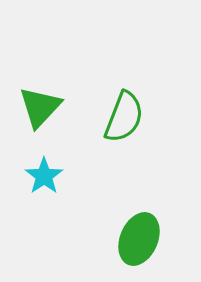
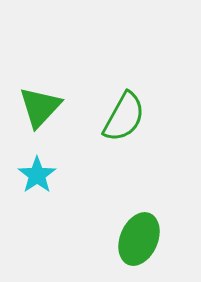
green semicircle: rotated 8 degrees clockwise
cyan star: moved 7 px left, 1 px up
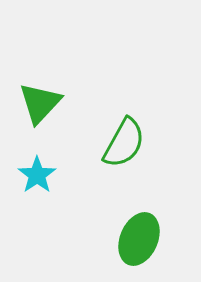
green triangle: moved 4 px up
green semicircle: moved 26 px down
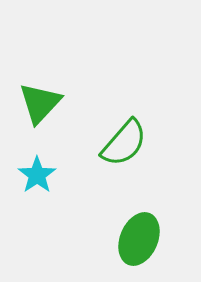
green semicircle: rotated 12 degrees clockwise
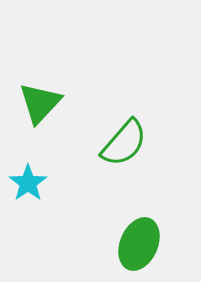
cyan star: moved 9 px left, 8 px down
green ellipse: moved 5 px down
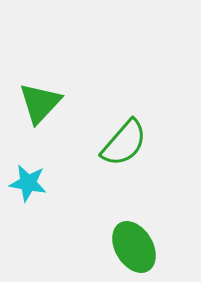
cyan star: rotated 27 degrees counterclockwise
green ellipse: moved 5 px left, 3 px down; rotated 54 degrees counterclockwise
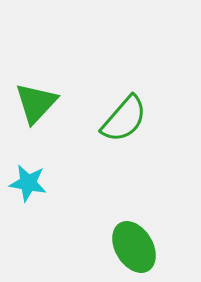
green triangle: moved 4 px left
green semicircle: moved 24 px up
